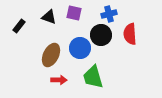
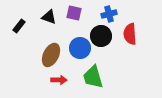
black circle: moved 1 px down
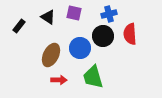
black triangle: moved 1 px left; rotated 14 degrees clockwise
black circle: moved 2 px right
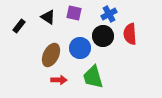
blue cross: rotated 14 degrees counterclockwise
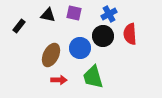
black triangle: moved 2 px up; rotated 21 degrees counterclockwise
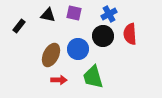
blue circle: moved 2 px left, 1 px down
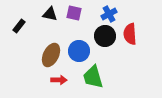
black triangle: moved 2 px right, 1 px up
black circle: moved 2 px right
blue circle: moved 1 px right, 2 px down
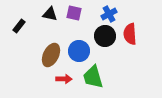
red arrow: moved 5 px right, 1 px up
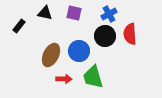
black triangle: moved 5 px left, 1 px up
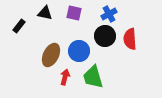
red semicircle: moved 5 px down
red arrow: moved 1 px right, 2 px up; rotated 77 degrees counterclockwise
